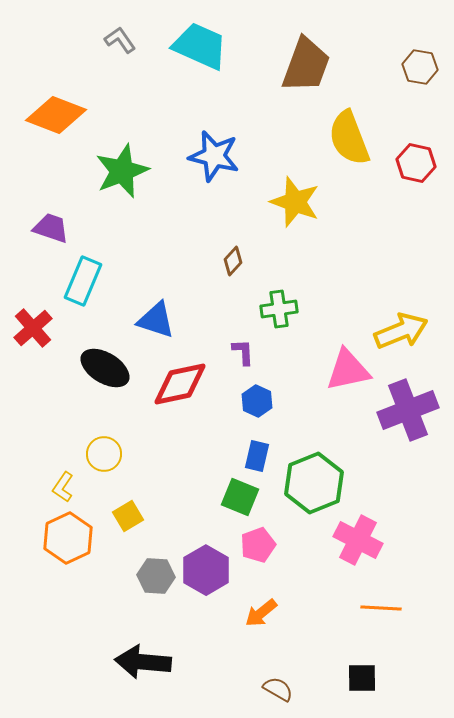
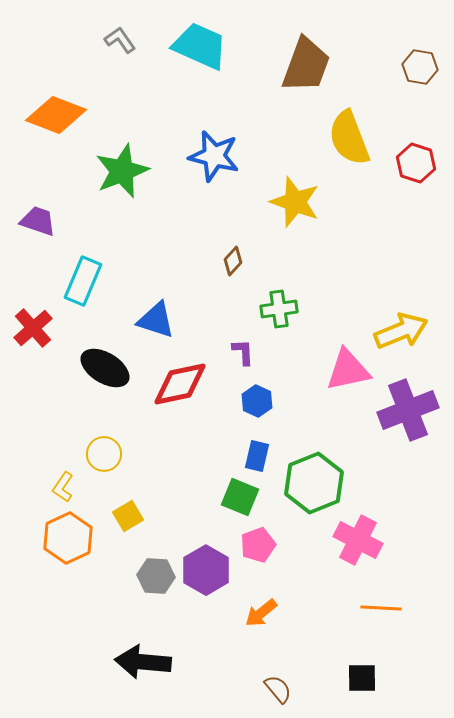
red hexagon: rotated 6 degrees clockwise
purple trapezoid: moved 13 px left, 7 px up
brown semicircle: rotated 20 degrees clockwise
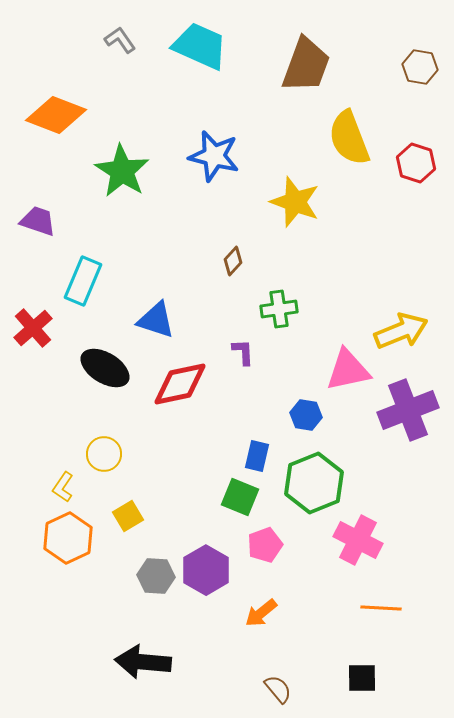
green star: rotated 18 degrees counterclockwise
blue hexagon: moved 49 px right, 14 px down; rotated 16 degrees counterclockwise
pink pentagon: moved 7 px right
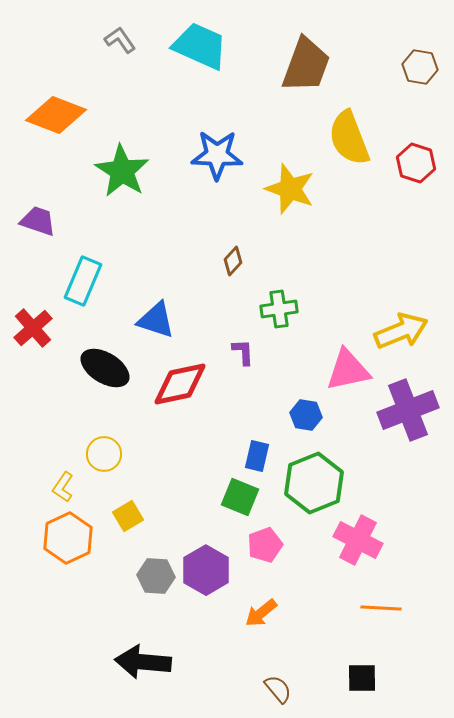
blue star: moved 3 px right, 1 px up; rotated 12 degrees counterclockwise
yellow star: moved 5 px left, 13 px up
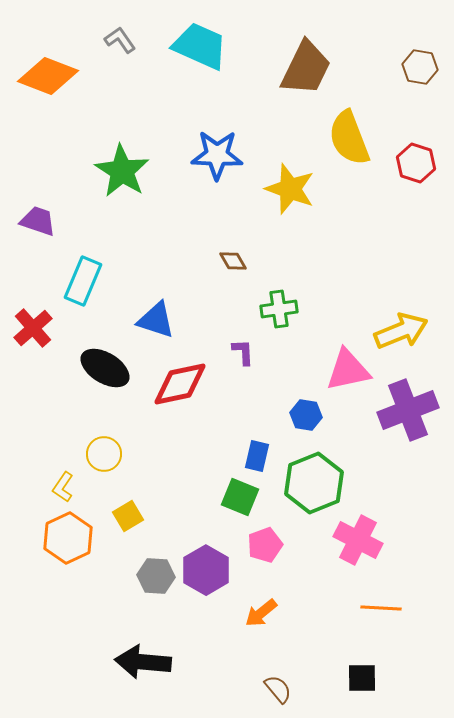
brown trapezoid: moved 3 px down; rotated 6 degrees clockwise
orange diamond: moved 8 px left, 39 px up
brown diamond: rotated 72 degrees counterclockwise
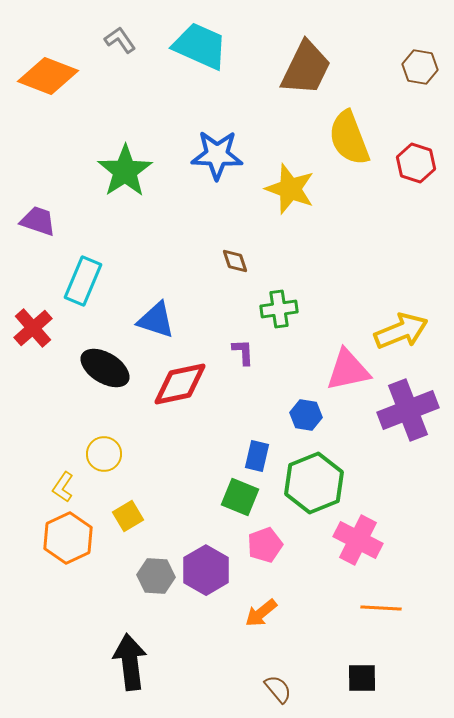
green star: moved 3 px right; rotated 6 degrees clockwise
brown diamond: moved 2 px right; rotated 12 degrees clockwise
black arrow: moved 13 px left; rotated 78 degrees clockwise
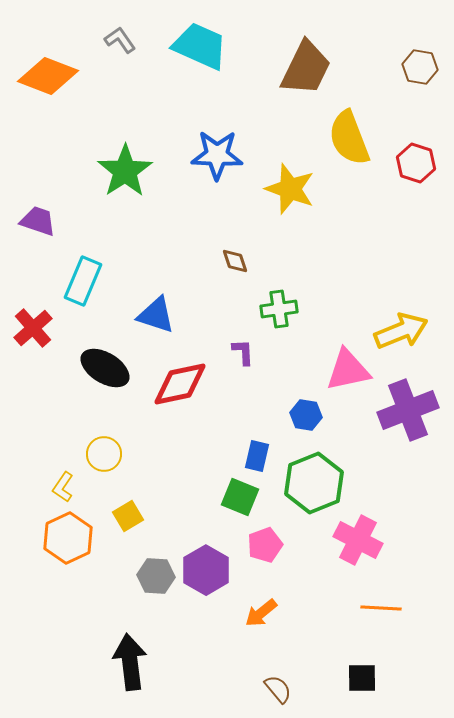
blue triangle: moved 5 px up
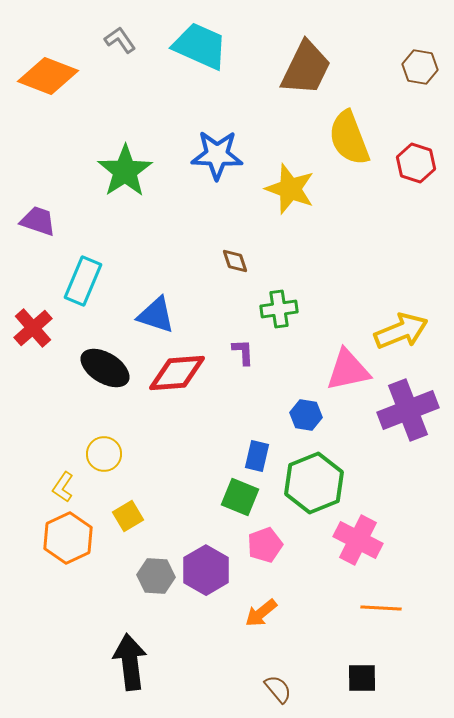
red diamond: moved 3 px left, 11 px up; rotated 8 degrees clockwise
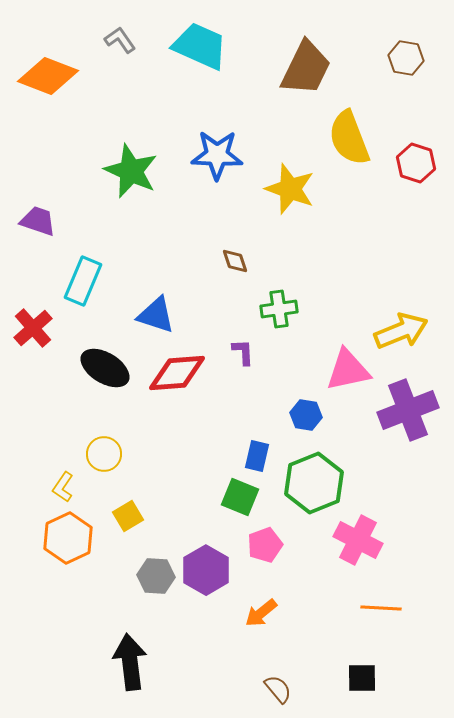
brown hexagon: moved 14 px left, 9 px up
green star: moved 6 px right; rotated 14 degrees counterclockwise
